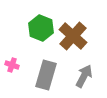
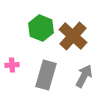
pink cross: rotated 24 degrees counterclockwise
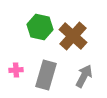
green hexagon: moved 1 px left, 1 px up; rotated 10 degrees counterclockwise
pink cross: moved 4 px right, 5 px down
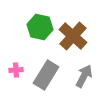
gray rectangle: rotated 16 degrees clockwise
